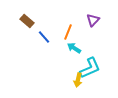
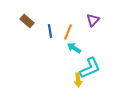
blue line: moved 6 px right, 6 px up; rotated 32 degrees clockwise
yellow arrow: rotated 16 degrees counterclockwise
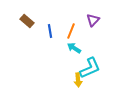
orange line: moved 3 px right, 1 px up
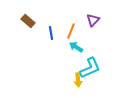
brown rectangle: moved 1 px right
blue line: moved 1 px right, 2 px down
cyan arrow: moved 2 px right, 1 px up
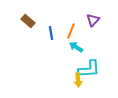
cyan L-shape: moved 1 px left, 1 px down; rotated 20 degrees clockwise
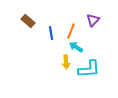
yellow arrow: moved 12 px left, 18 px up
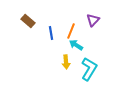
cyan arrow: moved 2 px up
cyan L-shape: rotated 55 degrees counterclockwise
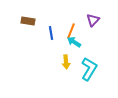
brown rectangle: rotated 32 degrees counterclockwise
cyan arrow: moved 2 px left, 3 px up
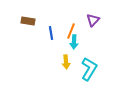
cyan arrow: rotated 120 degrees counterclockwise
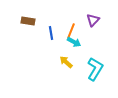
cyan arrow: rotated 64 degrees counterclockwise
yellow arrow: rotated 136 degrees clockwise
cyan L-shape: moved 6 px right
